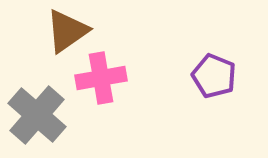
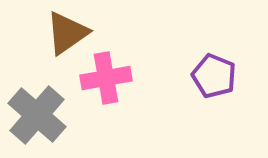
brown triangle: moved 2 px down
pink cross: moved 5 px right
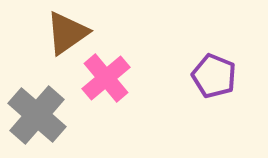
pink cross: rotated 30 degrees counterclockwise
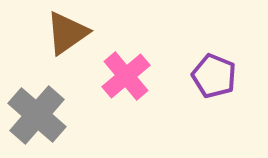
pink cross: moved 20 px right, 2 px up
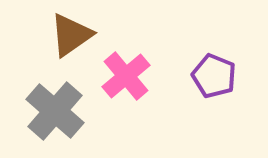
brown triangle: moved 4 px right, 2 px down
gray cross: moved 18 px right, 4 px up
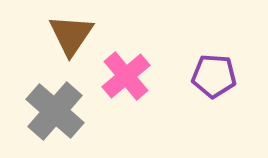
brown triangle: rotated 21 degrees counterclockwise
purple pentagon: rotated 18 degrees counterclockwise
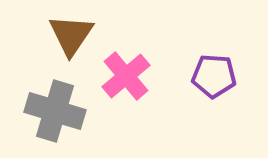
gray cross: rotated 24 degrees counterclockwise
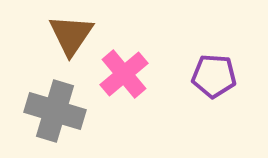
pink cross: moved 2 px left, 2 px up
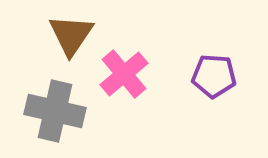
gray cross: rotated 4 degrees counterclockwise
